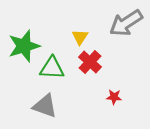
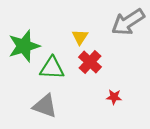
gray arrow: moved 2 px right, 1 px up
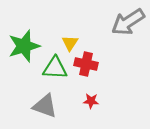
yellow triangle: moved 10 px left, 6 px down
red cross: moved 4 px left, 2 px down; rotated 30 degrees counterclockwise
green triangle: moved 3 px right
red star: moved 23 px left, 4 px down
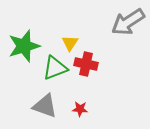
green triangle: rotated 24 degrees counterclockwise
red star: moved 11 px left, 8 px down
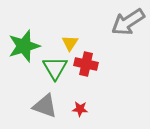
green triangle: rotated 40 degrees counterclockwise
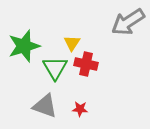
yellow triangle: moved 2 px right
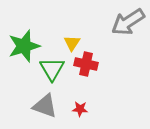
green triangle: moved 3 px left, 1 px down
